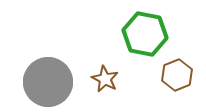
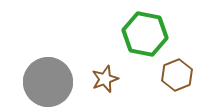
brown star: rotated 24 degrees clockwise
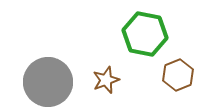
brown hexagon: moved 1 px right
brown star: moved 1 px right, 1 px down
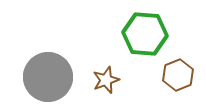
green hexagon: rotated 6 degrees counterclockwise
gray circle: moved 5 px up
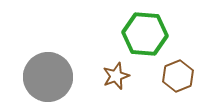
brown hexagon: moved 1 px down
brown star: moved 10 px right, 4 px up
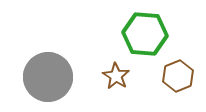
brown star: rotated 20 degrees counterclockwise
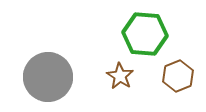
brown star: moved 4 px right
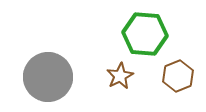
brown star: rotated 12 degrees clockwise
